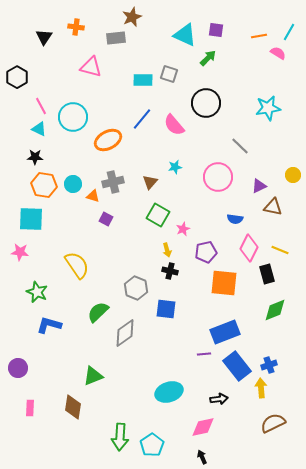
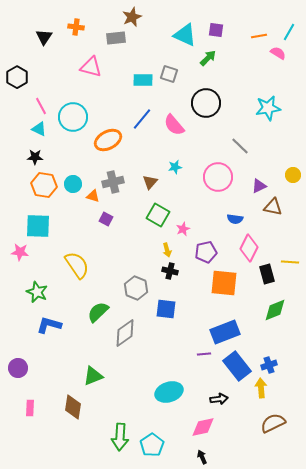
cyan square at (31, 219): moved 7 px right, 7 px down
yellow line at (280, 250): moved 10 px right, 12 px down; rotated 18 degrees counterclockwise
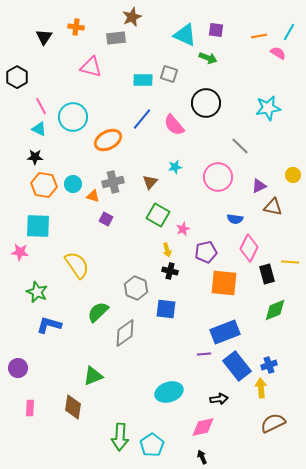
green arrow at (208, 58): rotated 66 degrees clockwise
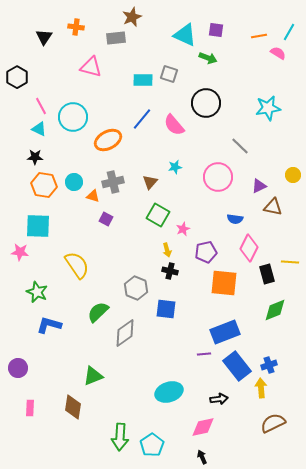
cyan circle at (73, 184): moved 1 px right, 2 px up
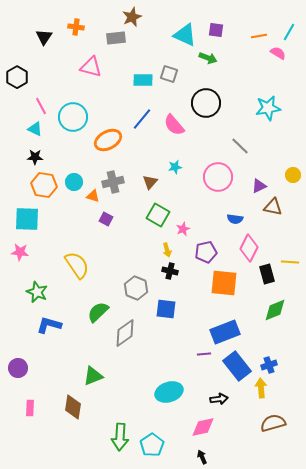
cyan triangle at (39, 129): moved 4 px left
cyan square at (38, 226): moved 11 px left, 7 px up
brown semicircle at (273, 423): rotated 10 degrees clockwise
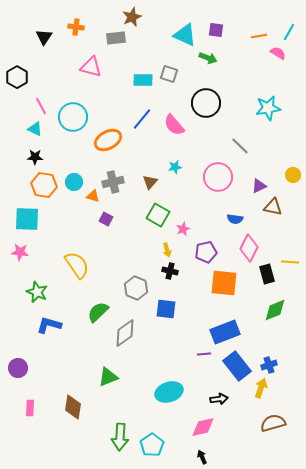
green triangle at (93, 376): moved 15 px right, 1 px down
yellow arrow at (261, 388): rotated 24 degrees clockwise
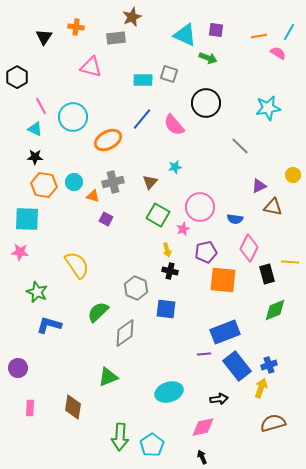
pink circle at (218, 177): moved 18 px left, 30 px down
orange square at (224, 283): moved 1 px left, 3 px up
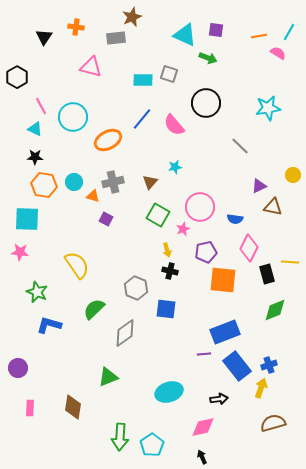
green semicircle at (98, 312): moved 4 px left, 3 px up
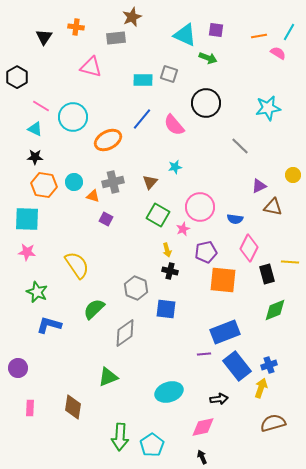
pink line at (41, 106): rotated 30 degrees counterclockwise
pink star at (20, 252): moved 7 px right
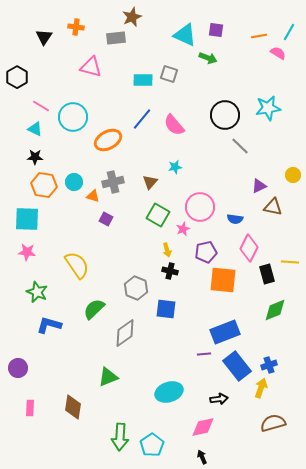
black circle at (206, 103): moved 19 px right, 12 px down
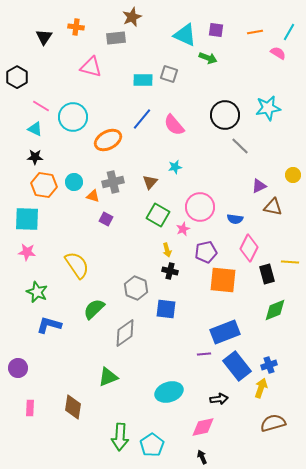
orange line at (259, 36): moved 4 px left, 4 px up
